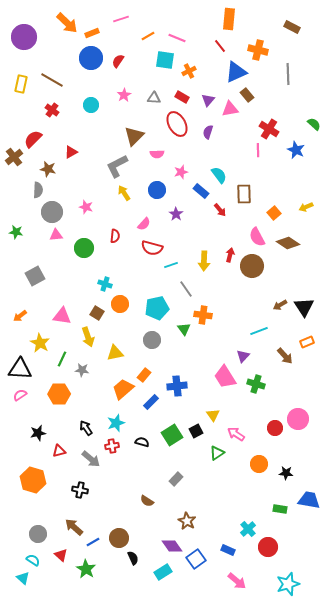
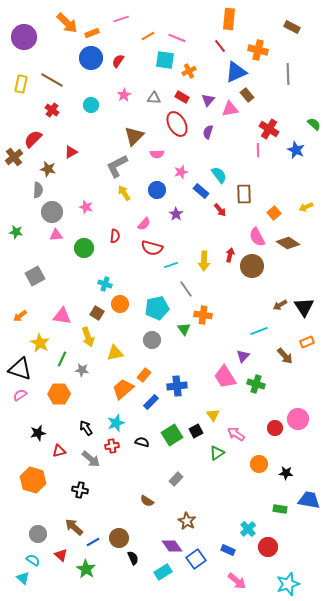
black triangle at (20, 369): rotated 15 degrees clockwise
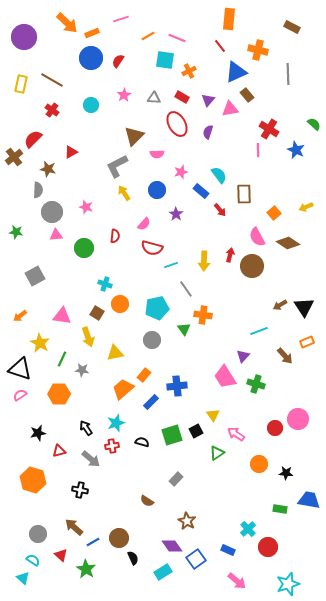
green square at (172, 435): rotated 15 degrees clockwise
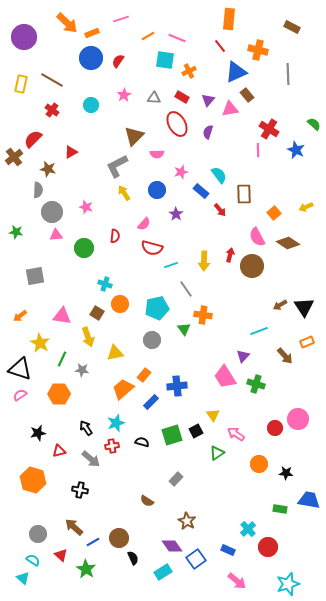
gray square at (35, 276): rotated 18 degrees clockwise
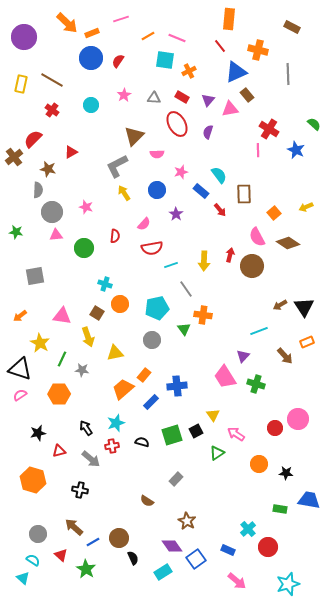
red semicircle at (152, 248): rotated 25 degrees counterclockwise
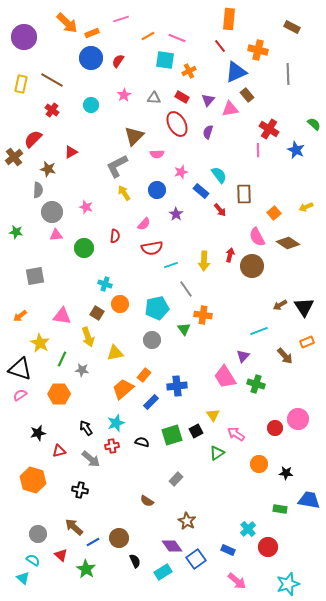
black semicircle at (133, 558): moved 2 px right, 3 px down
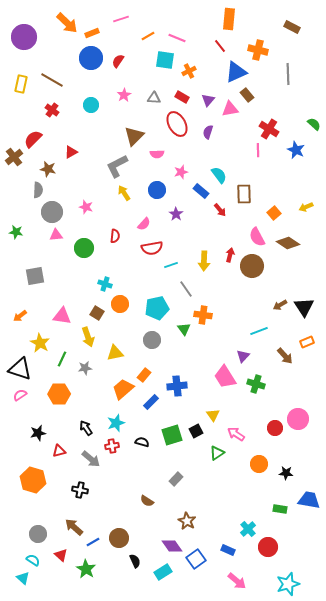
gray star at (82, 370): moved 3 px right, 2 px up; rotated 16 degrees counterclockwise
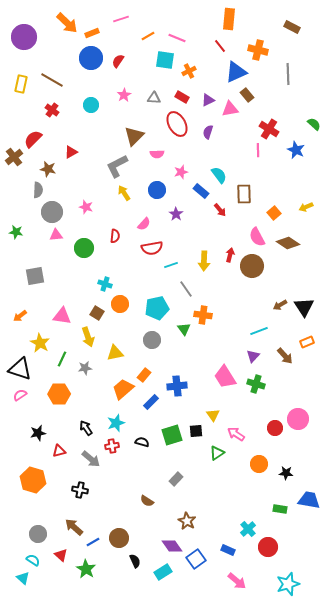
purple triangle at (208, 100): rotated 24 degrees clockwise
purple triangle at (243, 356): moved 10 px right
black square at (196, 431): rotated 24 degrees clockwise
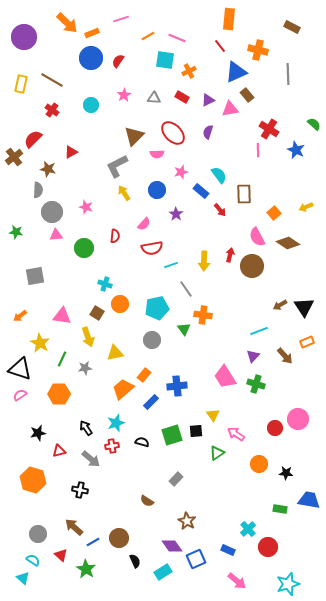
red ellipse at (177, 124): moved 4 px left, 9 px down; rotated 15 degrees counterclockwise
blue square at (196, 559): rotated 12 degrees clockwise
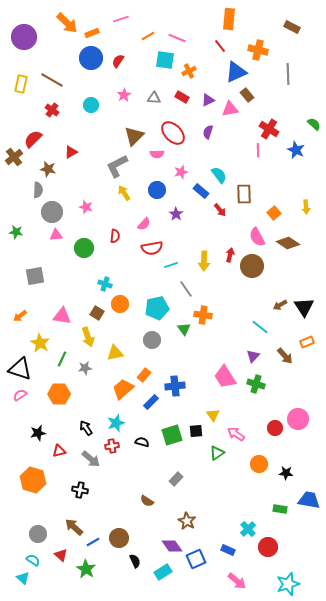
yellow arrow at (306, 207): rotated 72 degrees counterclockwise
cyan line at (259, 331): moved 1 px right, 4 px up; rotated 60 degrees clockwise
blue cross at (177, 386): moved 2 px left
